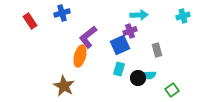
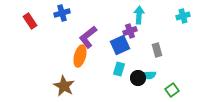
cyan arrow: rotated 84 degrees counterclockwise
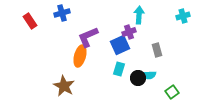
purple cross: moved 1 px left, 1 px down
purple L-shape: rotated 15 degrees clockwise
green square: moved 2 px down
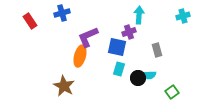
blue square: moved 3 px left, 2 px down; rotated 36 degrees clockwise
